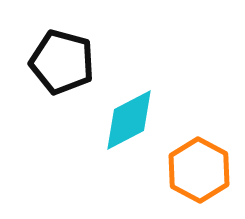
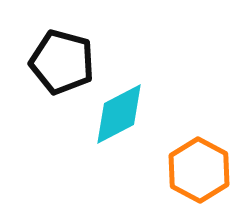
cyan diamond: moved 10 px left, 6 px up
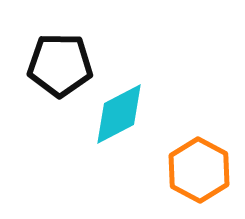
black pentagon: moved 2 px left, 3 px down; rotated 14 degrees counterclockwise
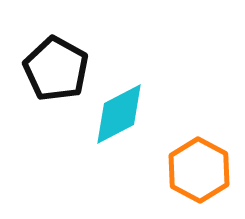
black pentagon: moved 4 px left, 4 px down; rotated 28 degrees clockwise
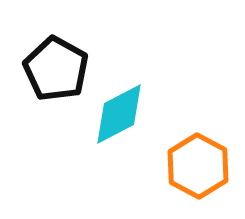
orange hexagon: moved 1 px left, 4 px up
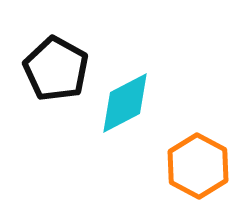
cyan diamond: moved 6 px right, 11 px up
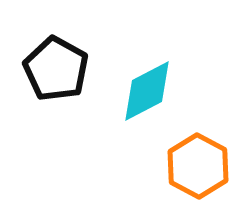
cyan diamond: moved 22 px right, 12 px up
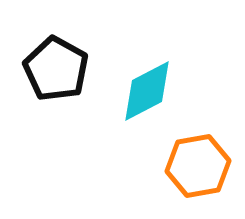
orange hexagon: rotated 22 degrees clockwise
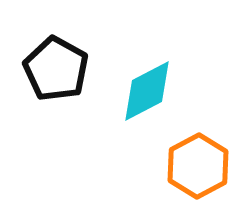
orange hexagon: rotated 18 degrees counterclockwise
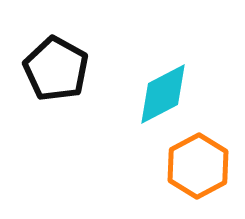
cyan diamond: moved 16 px right, 3 px down
